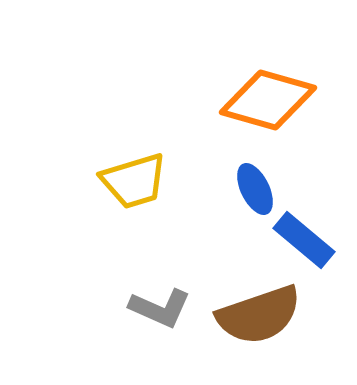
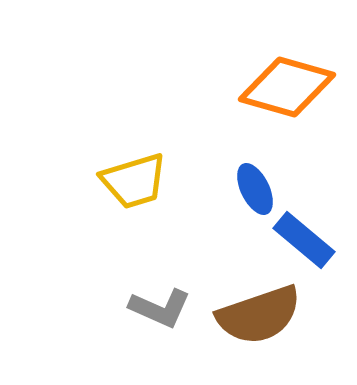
orange diamond: moved 19 px right, 13 px up
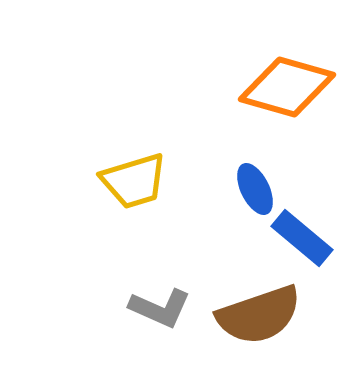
blue rectangle: moved 2 px left, 2 px up
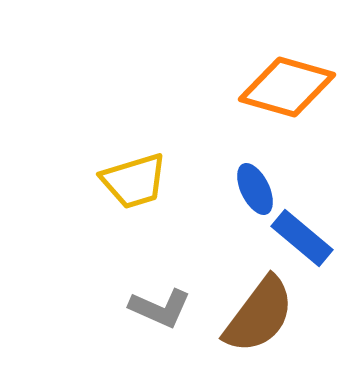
brown semicircle: rotated 34 degrees counterclockwise
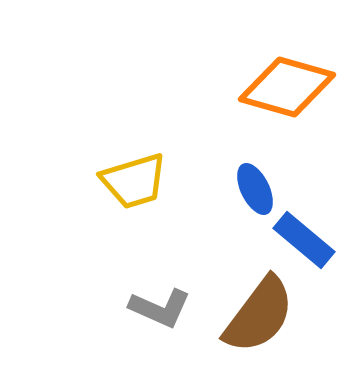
blue rectangle: moved 2 px right, 2 px down
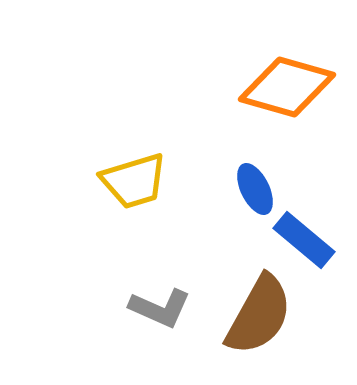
brown semicircle: rotated 8 degrees counterclockwise
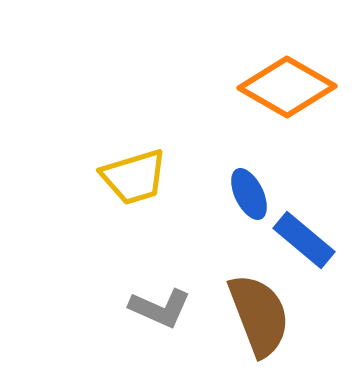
orange diamond: rotated 14 degrees clockwise
yellow trapezoid: moved 4 px up
blue ellipse: moved 6 px left, 5 px down
brown semicircle: rotated 50 degrees counterclockwise
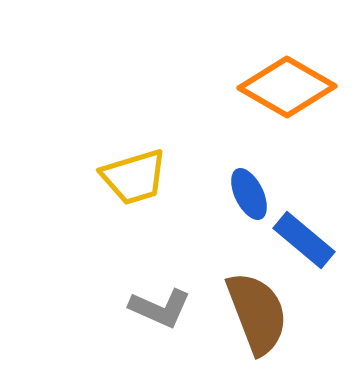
brown semicircle: moved 2 px left, 2 px up
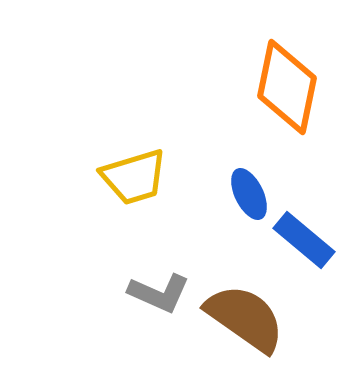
orange diamond: rotated 72 degrees clockwise
gray L-shape: moved 1 px left, 15 px up
brown semicircle: moved 12 px left, 5 px down; rotated 34 degrees counterclockwise
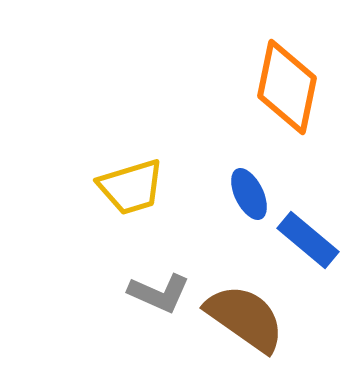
yellow trapezoid: moved 3 px left, 10 px down
blue rectangle: moved 4 px right
